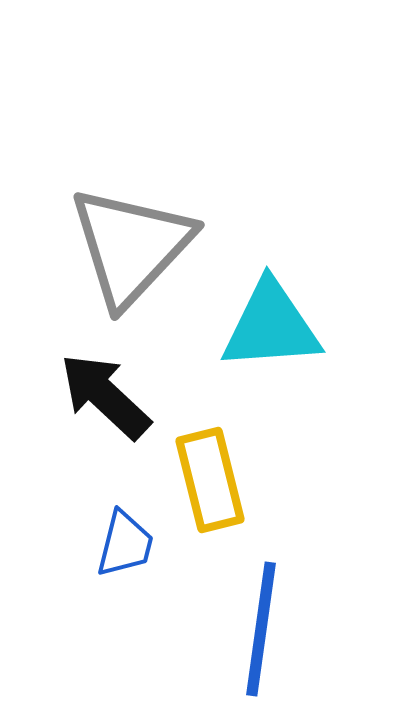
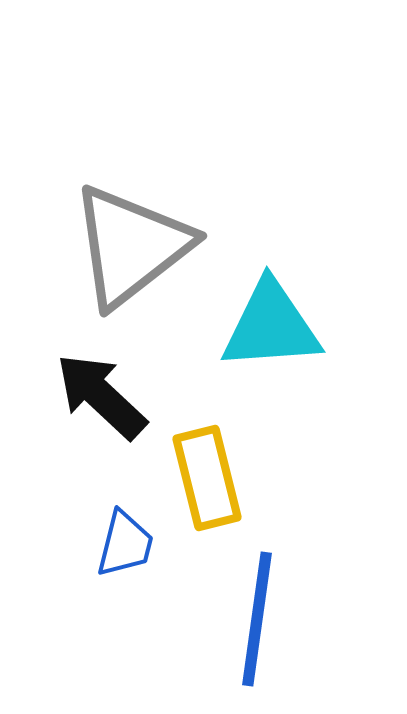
gray triangle: rotated 9 degrees clockwise
black arrow: moved 4 px left
yellow rectangle: moved 3 px left, 2 px up
blue line: moved 4 px left, 10 px up
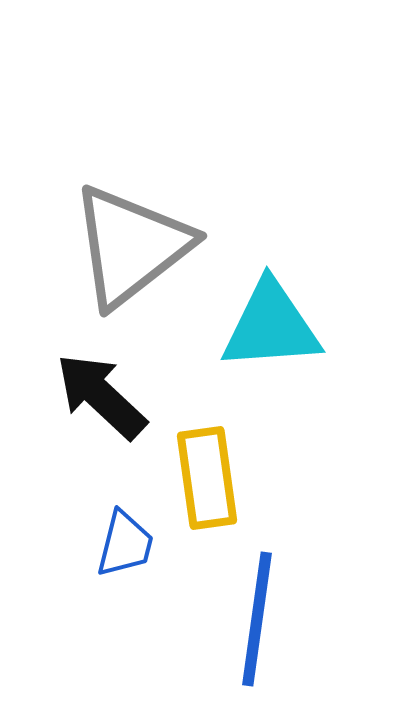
yellow rectangle: rotated 6 degrees clockwise
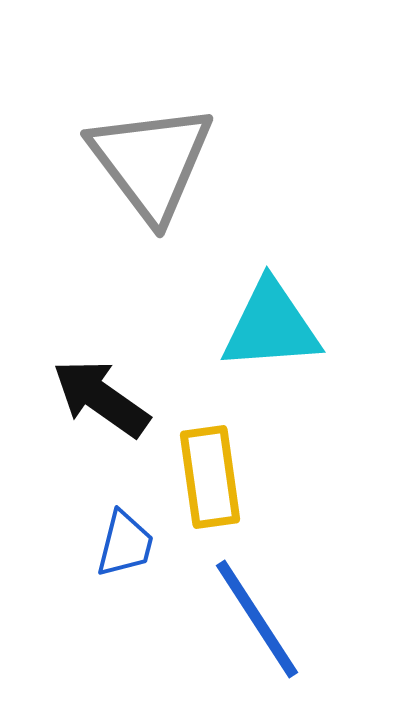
gray triangle: moved 20 px right, 84 px up; rotated 29 degrees counterclockwise
black arrow: moved 2 px down; rotated 8 degrees counterclockwise
yellow rectangle: moved 3 px right, 1 px up
blue line: rotated 41 degrees counterclockwise
